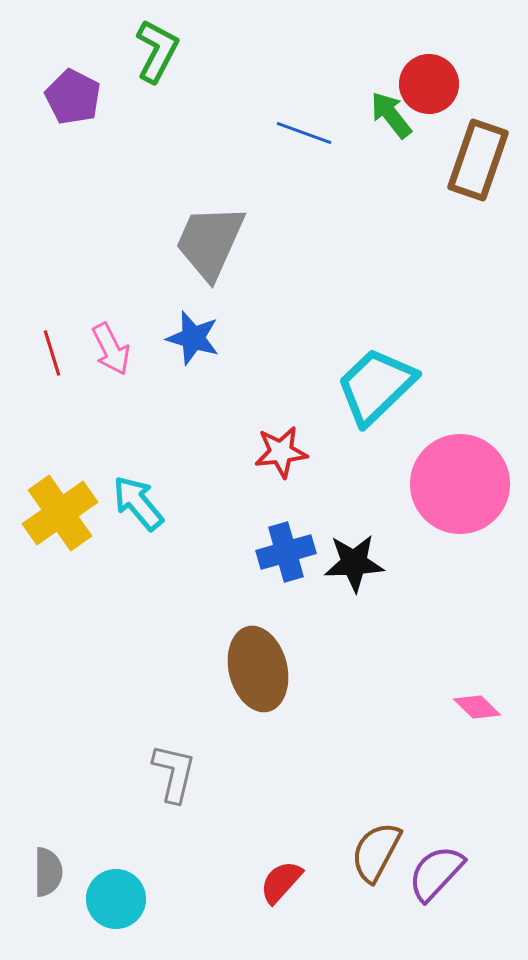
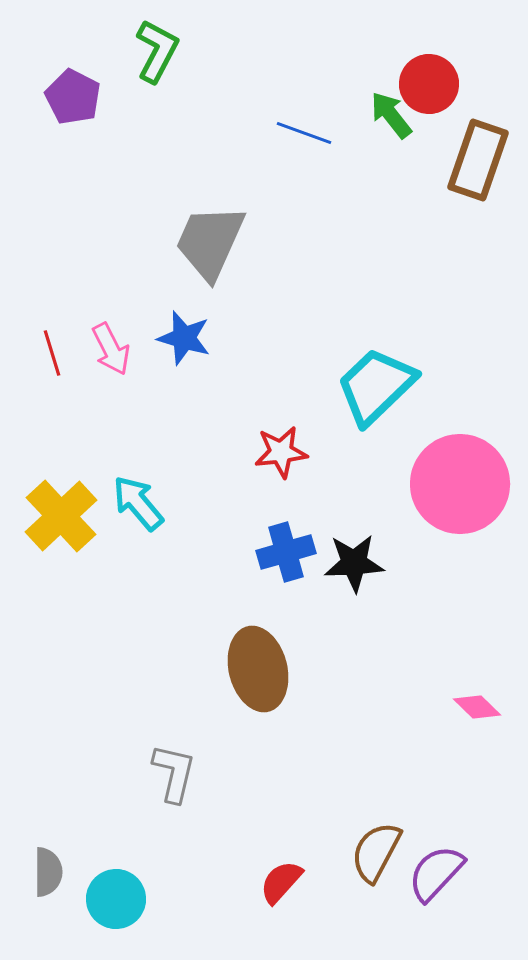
blue star: moved 9 px left
yellow cross: moved 1 px right, 3 px down; rotated 8 degrees counterclockwise
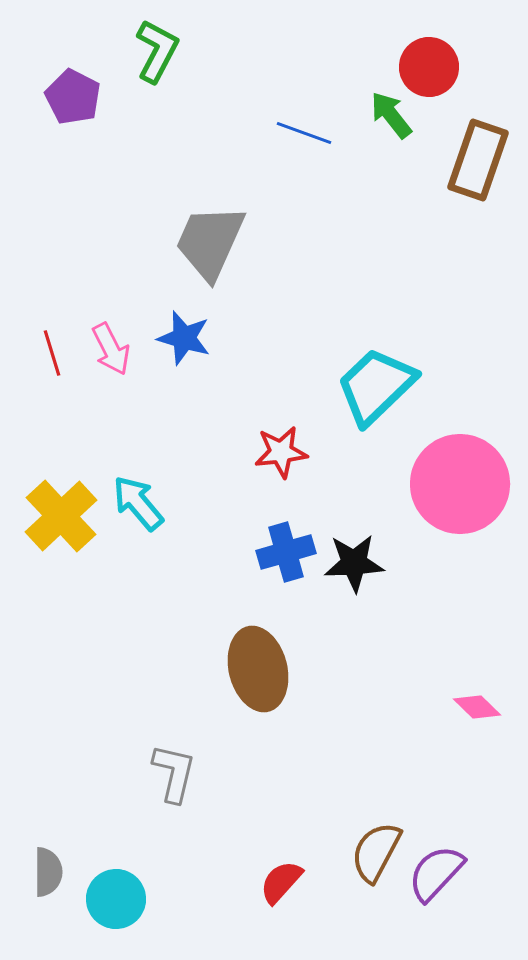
red circle: moved 17 px up
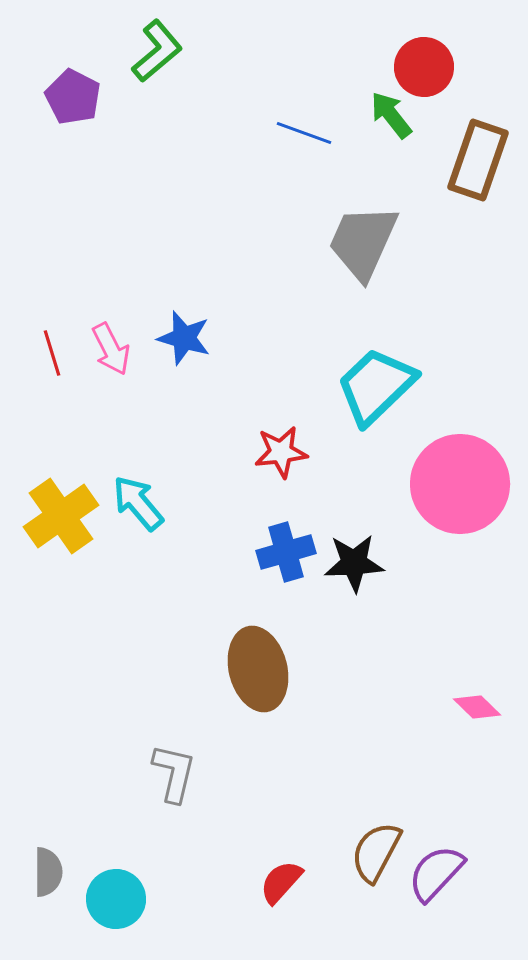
green L-shape: rotated 22 degrees clockwise
red circle: moved 5 px left
gray trapezoid: moved 153 px right
yellow cross: rotated 8 degrees clockwise
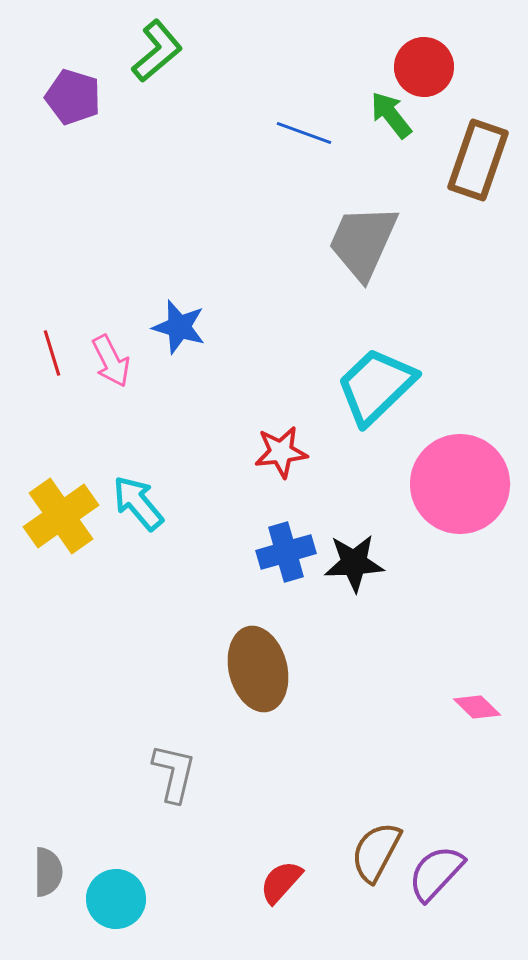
purple pentagon: rotated 10 degrees counterclockwise
blue star: moved 5 px left, 11 px up
pink arrow: moved 12 px down
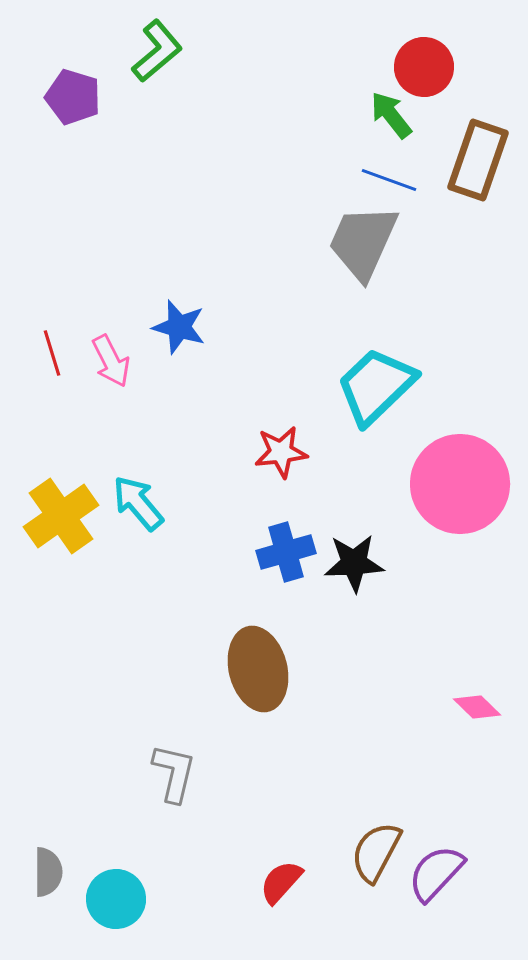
blue line: moved 85 px right, 47 px down
